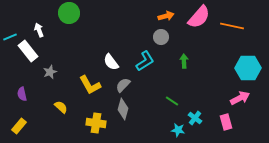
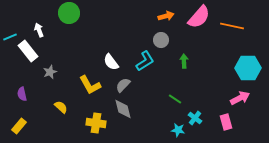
gray circle: moved 3 px down
green line: moved 3 px right, 2 px up
gray diamond: rotated 30 degrees counterclockwise
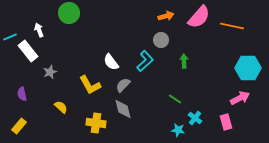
cyan L-shape: rotated 10 degrees counterclockwise
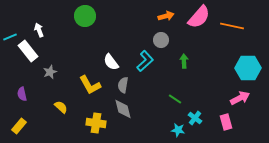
green circle: moved 16 px right, 3 px down
gray semicircle: rotated 35 degrees counterclockwise
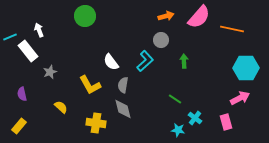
orange line: moved 3 px down
cyan hexagon: moved 2 px left
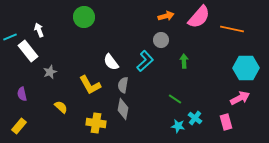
green circle: moved 1 px left, 1 px down
gray diamond: rotated 25 degrees clockwise
cyan star: moved 4 px up
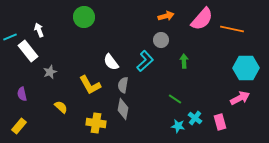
pink semicircle: moved 3 px right, 2 px down
pink rectangle: moved 6 px left
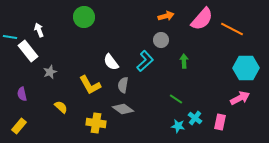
orange line: rotated 15 degrees clockwise
cyan line: rotated 32 degrees clockwise
green line: moved 1 px right
gray diamond: rotated 65 degrees counterclockwise
pink rectangle: rotated 28 degrees clockwise
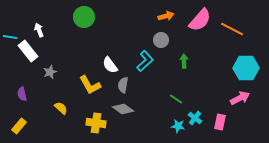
pink semicircle: moved 2 px left, 1 px down
white semicircle: moved 1 px left, 3 px down
yellow semicircle: moved 1 px down
